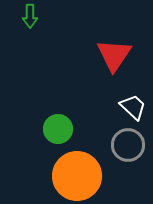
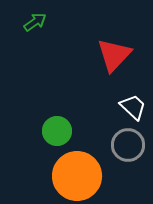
green arrow: moved 5 px right, 6 px down; rotated 125 degrees counterclockwise
red triangle: rotated 9 degrees clockwise
green circle: moved 1 px left, 2 px down
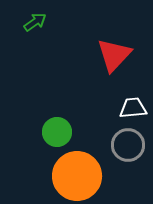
white trapezoid: moved 1 px down; rotated 48 degrees counterclockwise
green circle: moved 1 px down
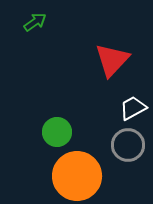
red triangle: moved 2 px left, 5 px down
white trapezoid: rotated 24 degrees counterclockwise
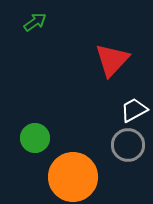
white trapezoid: moved 1 px right, 2 px down
green circle: moved 22 px left, 6 px down
orange circle: moved 4 px left, 1 px down
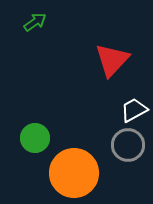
orange circle: moved 1 px right, 4 px up
